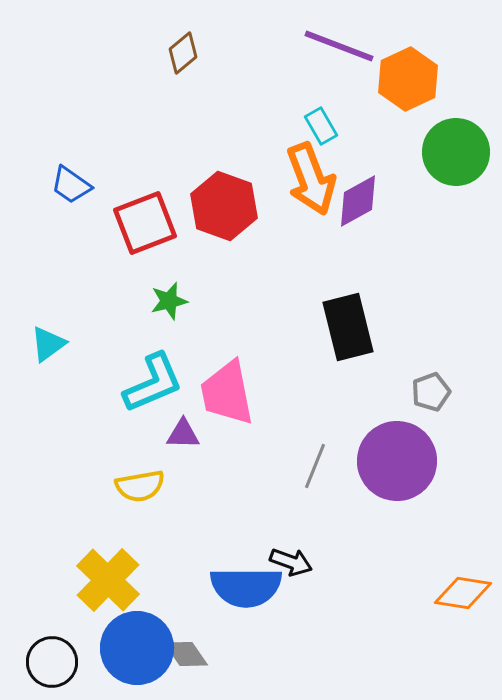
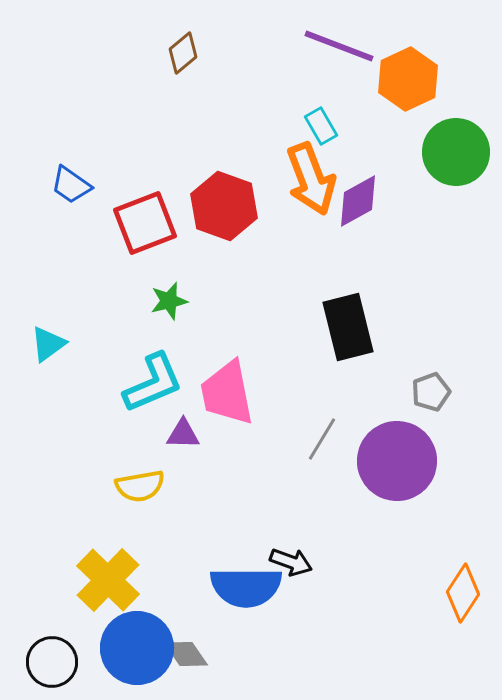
gray line: moved 7 px right, 27 px up; rotated 9 degrees clockwise
orange diamond: rotated 66 degrees counterclockwise
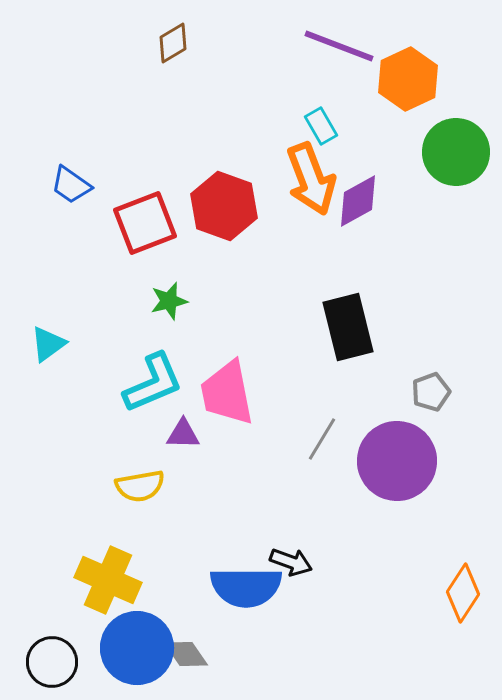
brown diamond: moved 10 px left, 10 px up; rotated 9 degrees clockwise
yellow cross: rotated 20 degrees counterclockwise
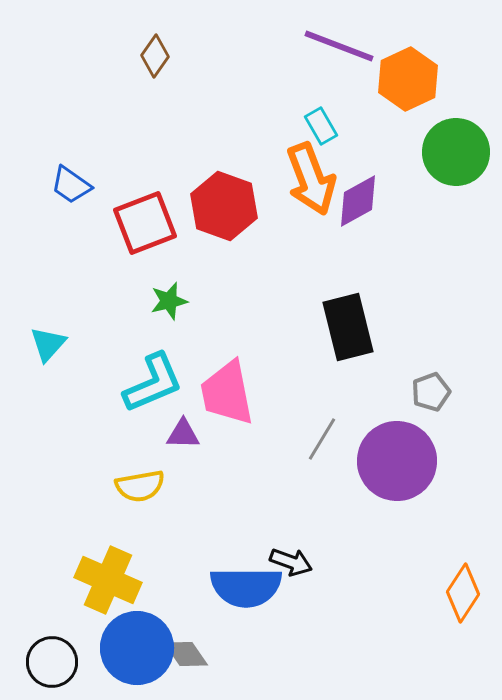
brown diamond: moved 18 px left, 13 px down; rotated 24 degrees counterclockwise
cyan triangle: rotated 12 degrees counterclockwise
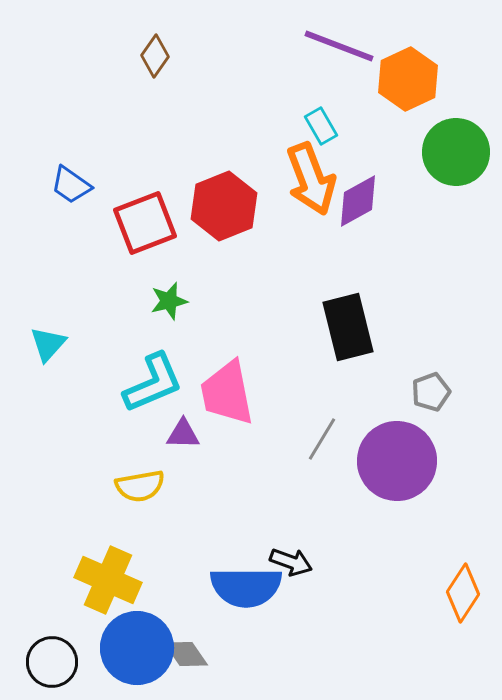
red hexagon: rotated 18 degrees clockwise
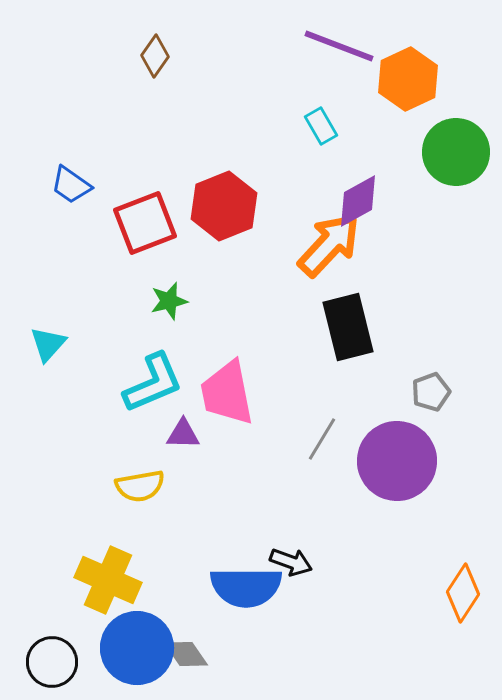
orange arrow: moved 18 px right, 66 px down; rotated 116 degrees counterclockwise
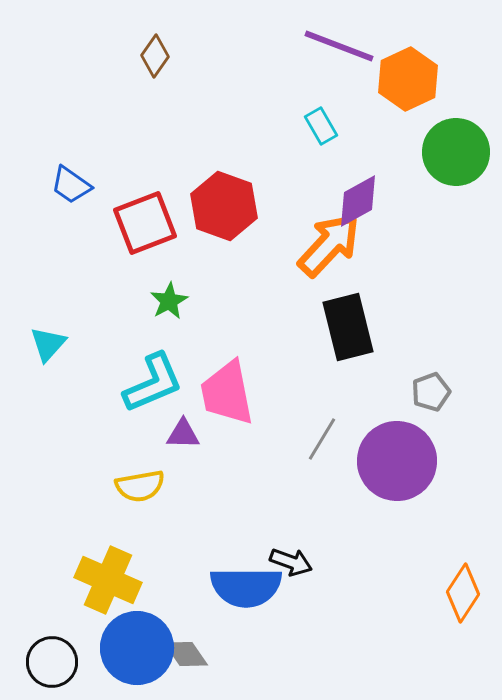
red hexagon: rotated 18 degrees counterclockwise
green star: rotated 15 degrees counterclockwise
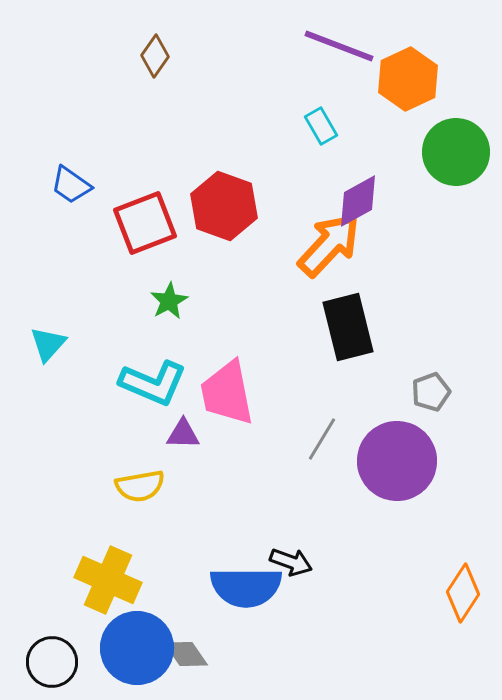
cyan L-shape: rotated 46 degrees clockwise
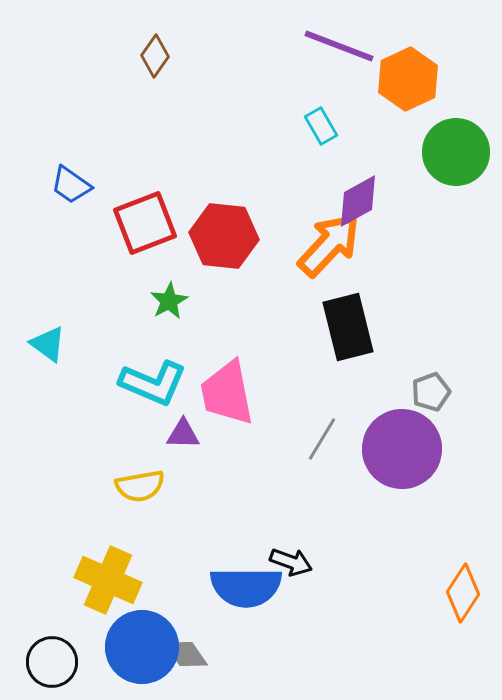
red hexagon: moved 30 px down; rotated 14 degrees counterclockwise
cyan triangle: rotated 36 degrees counterclockwise
purple circle: moved 5 px right, 12 px up
blue circle: moved 5 px right, 1 px up
